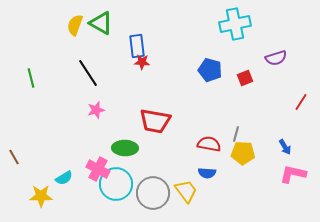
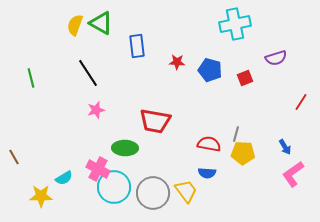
red star: moved 35 px right
pink L-shape: rotated 48 degrees counterclockwise
cyan circle: moved 2 px left, 3 px down
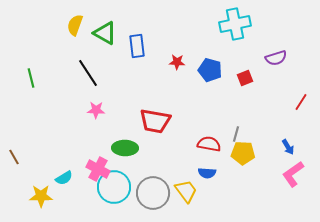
green triangle: moved 4 px right, 10 px down
pink star: rotated 18 degrees clockwise
blue arrow: moved 3 px right
